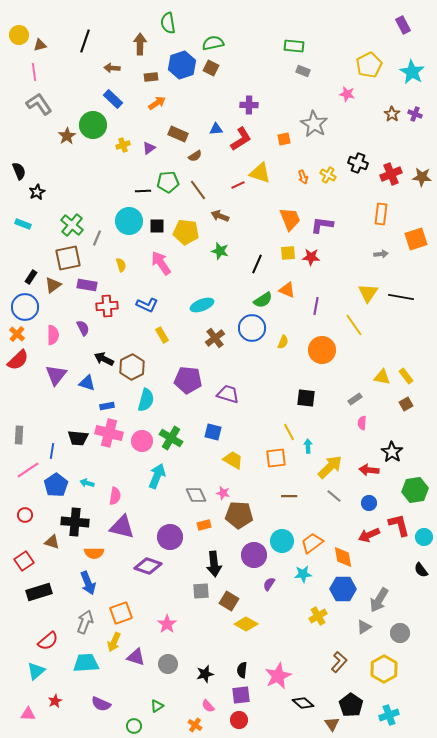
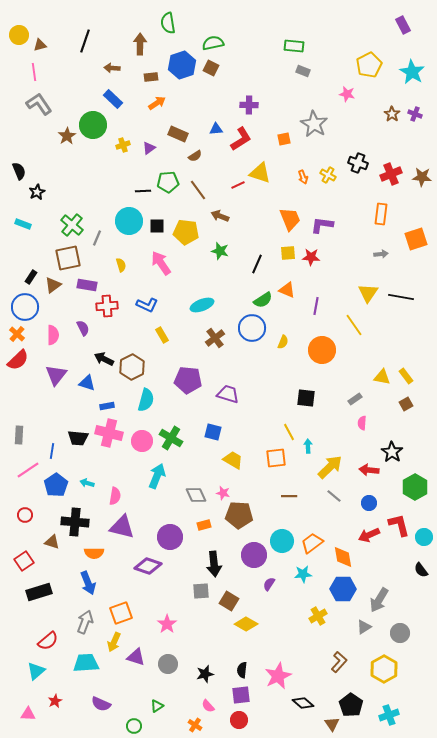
green hexagon at (415, 490): moved 3 px up; rotated 20 degrees counterclockwise
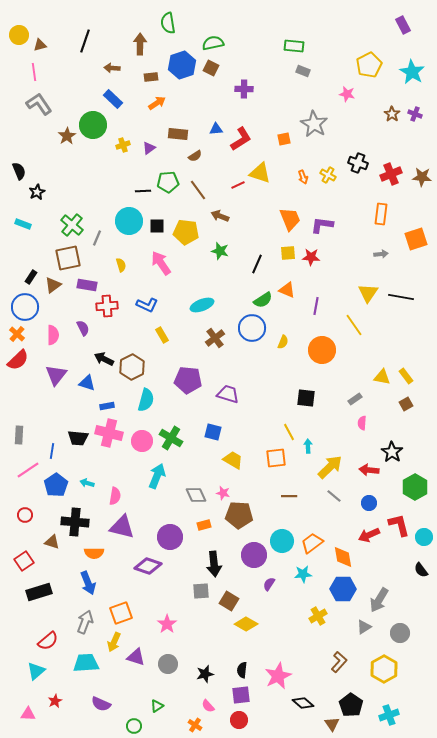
purple cross at (249, 105): moved 5 px left, 16 px up
brown rectangle at (178, 134): rotated 18 degrees counterclockwise
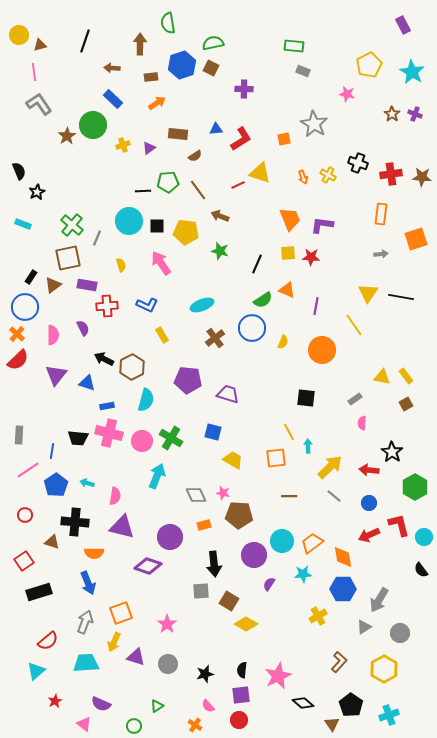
red cross at (391, 174): rotated 15 degrees clockwise
pink triangle at (28, 714): moved 56 px right, 10 px down; rotated 35 degrees clockwise
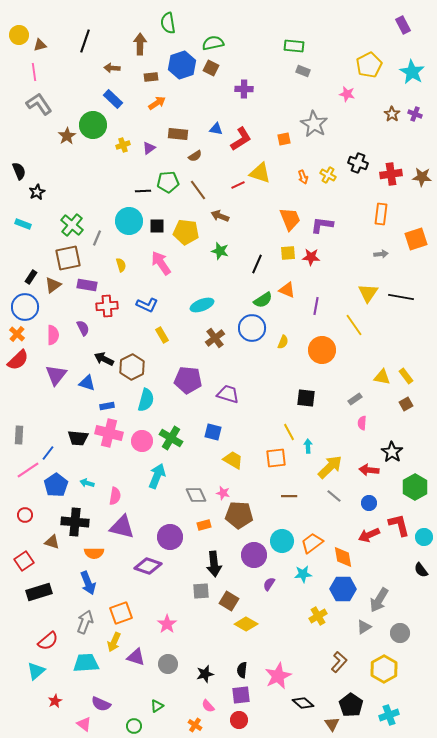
blue triangle at (216, 129): rotated 16 degrees clockwise
blue line at (52, 451): moved 4 px left, 2 px down; rotated 28 degrees clockwise
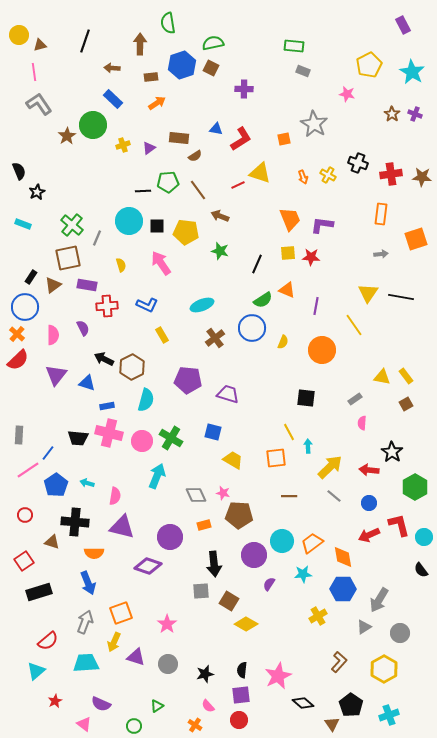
brown rectangle at (178, 134): moved 1 px right, 4 px down
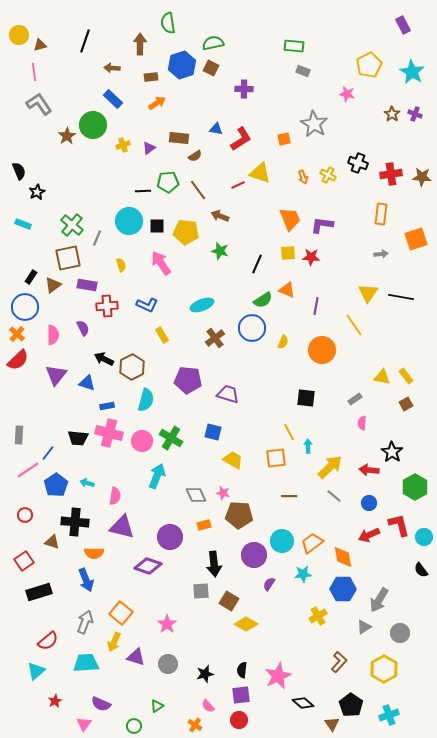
blue arrow at (88, 583): moved 2 px left, 3 px up
orange square at (121, 613): rotated 30 degrees counterclockwise
pink triangle at (84, 724): rotated 28 degrees clockwise
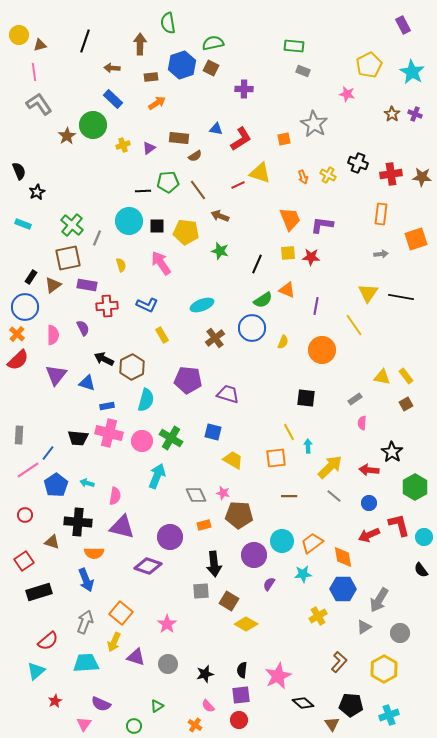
black cross at (75, 522): moved 3 px right
black pentagon at (351, 705): rotated 30 degrees counterclockwise
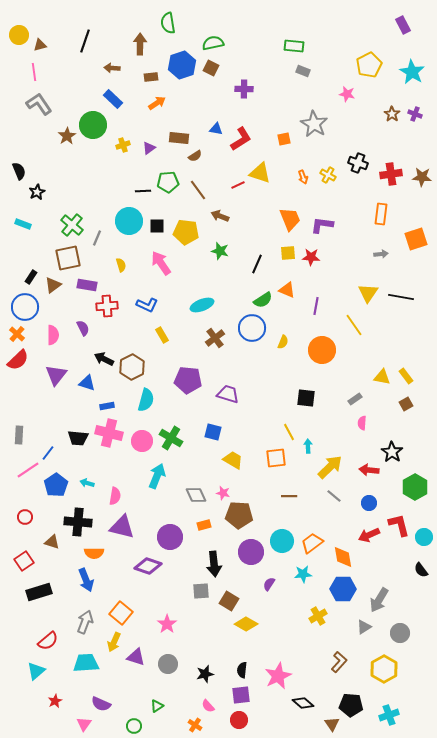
red circle at (25, 515): moved 2 px down
purple circle at (254, 555): moved 3 px left, 3 px up
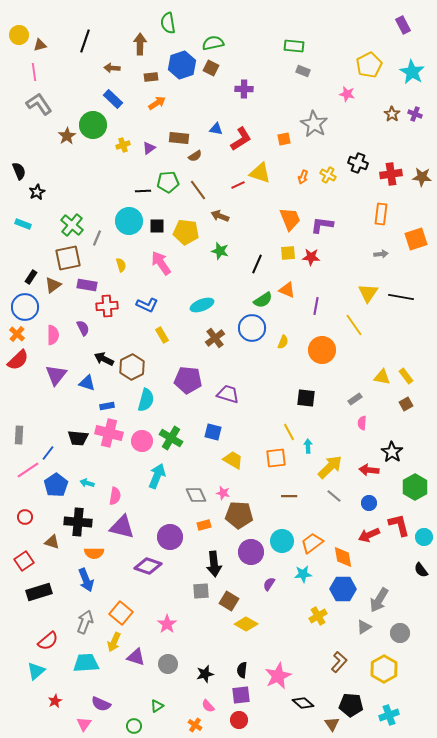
orange arrow at (303, 177): rotated 40 degrees clockwise
